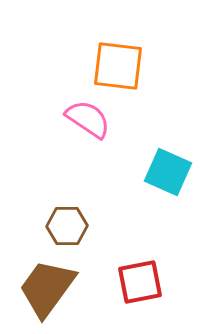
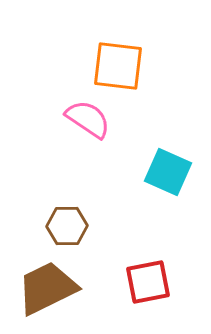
red square: moved 8 px right
brown trapezoid: rotated 28 degrees clockwise
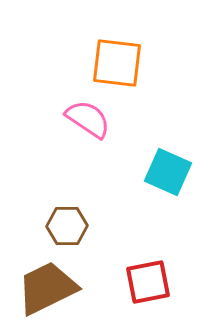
orange square: moved 1 px left, 3 px up
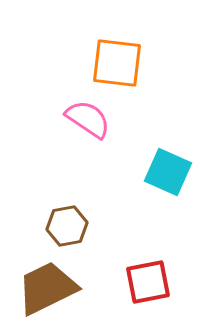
brown hexagon: rotated 9 degrees counterclockwise
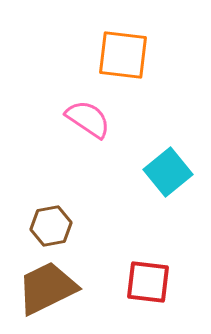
orange square: moved 6 px right, 8 px up
cyan square: rotated 27 degrees clockwise
brown hexagon: moved 16 px left
red square: rotated 18 degrees clockwise
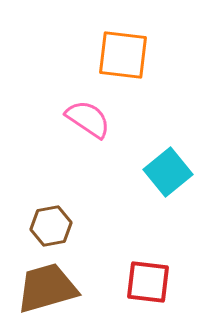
brown trapezoid: rotated 10 degrees clockwise
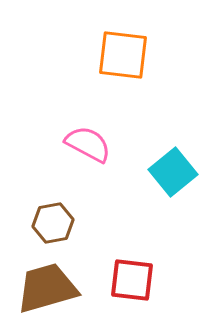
pink semicircle: moved 25 px down; rotated 6 degrees counterclockwise
cyan square: moved 5 px right
brown hexagon: moved 2 px right, 3 px up
red square: moved 16 px left, 2 px up
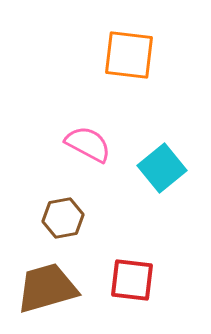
orange square: moved 6 px right
cyan square: moved 11 px left, 4 px up
brown hexagon: moved 10 px right, 5 px up
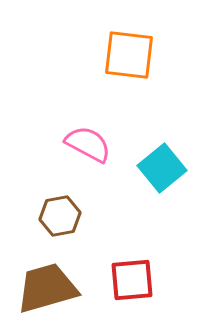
brown hexagon: moved 3 px left, 2 px up
red square: rotated 12 degrees counterclockwise
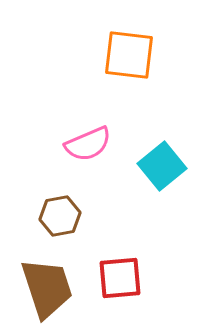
pink semicircle: rotated 129 degrees clockwise
cyan square: moved 2 px up
red square: moved 12 px left, 2 px up
brown trapezoid: rotated 88 degrees clockwise
